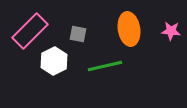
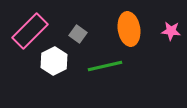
gray square: rotated 24 degrees clockwise
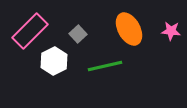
orange ellipse: rotated 20 degrees counterclockwise
gray square: rotated 12 degrees clockwise
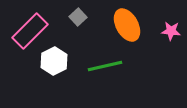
orange ellipse: moved 2 px left, 4 px up
gray square: moved 17 px up
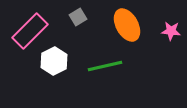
gray square: rotated 12 degrees clockwise
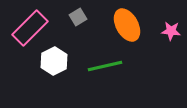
pink rectangle: moved 3 px up
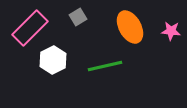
orange ellipse: moved 3 px right, 2 px down
white hexagon: moved 1 px left, 1 px up
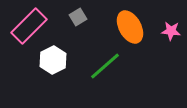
pink rectangle: moved 1 px left, 2 px up
green line: rotated 28 degrees counterclockwise
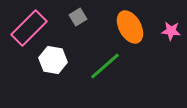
pink rectangle: moved 2 px down
white hexagon: rotated 24 degrees counterclockwise
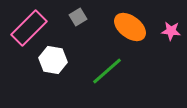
orange ellipse: rotated 24 degrees counterclockwise
green line: moved 2 px right, 5 px down
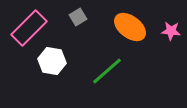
white hexagon: moved 1 px left, 1 px down
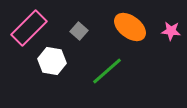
gray square: moved 1 px right, 14 px down; rotated 18 degrees counterclockwise
